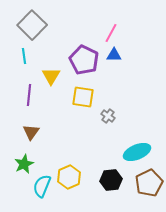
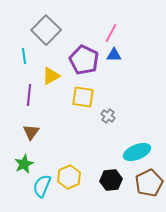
gray square: moved 14 px right, 5 px down
yellow triangle: rotated 30 degrees clockwise
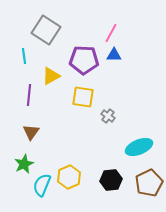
gray square: rotated 12 degrees counterclockwise
purple pentagon: rotated 24 degrees counterclockwise
cyan ellipse: moved 2 px right, 5 px up
cyan semicircle: moved 1 px up
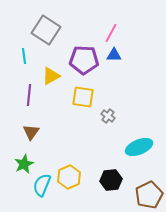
brown pentagon: moved 12 px down
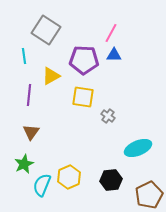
cyan ellipse: moved 1 px left, 1 px down
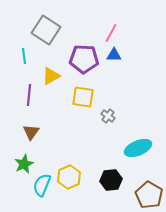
purple pentagon: moved 1 px up
brown pentagon: rotated 16 degrees counterclockwise
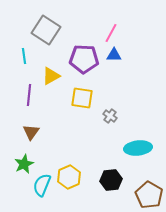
yellow square: moved 1 px left, 1 px down
gray cross: moved 2 px right
cyan ellipse: rotated 16 degrees clockwise
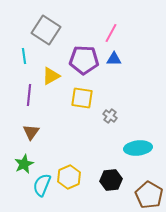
blue triangle: moved 4 px down
purple pentagon: moved 1 px down
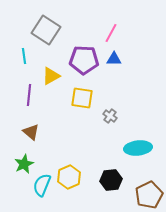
brown triangle: rotated 24 degrees counterclockwise
brown pentagon: rotated 16 degrees clockwise
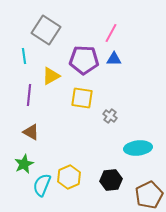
brown triangle: rotated 12 degrees counterclockwise
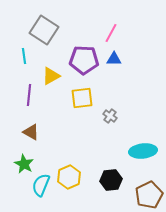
gray square: moved 2 px left
yellow square: rotated 15 degrees counterclockwise
cyan ellipse: moved 5 px right, 3 px down
green star: rotated 18 degrees counterclockwise
cyan semicircle: moved 1 px left
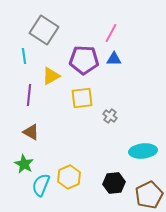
black hexagon: moved 3 px right, 3 px down
